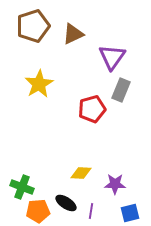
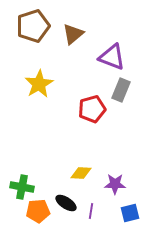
brown triangle: rotated 15 degrees counterclockwise
purple triangle: rotated 44 degrees counterclockwise
green cross: rotated 10 degrees counterclockwise
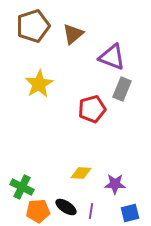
gray rectangle: moved 1 px right, 1 px up
green cross: rotated 15 degrees clockwise
black ellipse: moved 4 px down
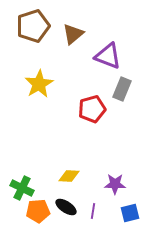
purple triangle: moved 4 px left, 1 px up
yellow diamond: moved 12 px left, 3 px down
green cross: moved 1 px down
purple line: moved 2 px right
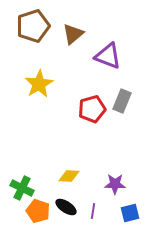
gray rectangle: moved 12 px down
orange pentagon: rotated 25 degrees clockwise
